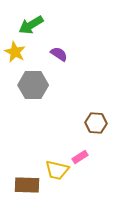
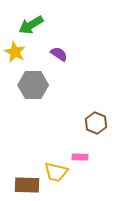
brown hexagon: rotated 20 degrees clockwise
pink rectangle: rotated 35 degrees clockwise
yellow trapezoid: moved 1 px left, 2 px down
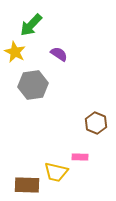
green arrow: rotated 15 degrees counterclockwise
gray hexagon: rotated 8 degrees counterclockwise
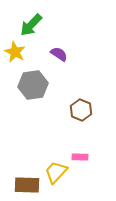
brown hexagon: moved 15 px left, 13 px up
yellow trapezoid: rotated 120 degrees clockwise
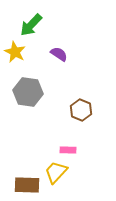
gray hexagon: moved 5 px left, 7 px down; rotated 16 degrees clockwise
pink rectangle: moved 12 px left, 7 px up
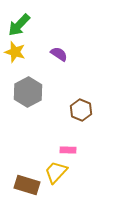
green arrow: moved 12 px left
yellow star: rotated 10 degrees counterclockwise
gray hexagon: rotated 24 degrees clockwise
brown rectangle: rotated 15 degrees clockwise
